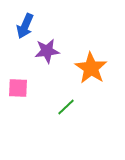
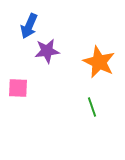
blue arrow: moved 4 px right
orange star: moved 8 px right, 6 px up; rotated 8 degrees counterclockwise
green line: moved 26 px right; rotated 66 degrees counterclockwise
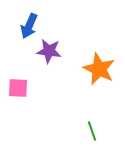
purple star: moved 2 px right; rotated 15 degrees clockwise
orange star: moved 7 px down
green line: moved 24 px down
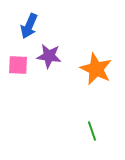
purple star: moved 5 px down
orange star: moved 3 px left
pink square: moved 23 px up
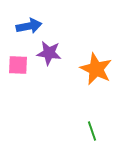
blue arrow: rotated 125 degrees counterclockwise
purple star: moved 3 px up
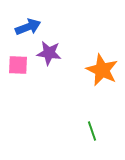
blue arrow: moved 1 px left, 1 px down; rotated 10 degrees counterclockwise
orange star: moved 6 px right, 1 px down
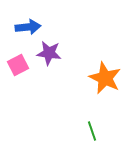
blue arrow: rotated 15 degrees clockwise
pink square: rotated 30 degrees counterclockwise
orange star: moved 3 px right, 8 px down
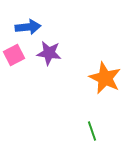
pink square: moved 4 px left, 10 px up
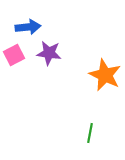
orange star: moved 3 px up
green line: moved 2 px left, 2 px down; rotated 30 degrees clockwise
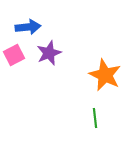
purple star: rotated 30 degrees counterclockwise
green line: moved 5 px right, 15 px up; rotated 18 degrees counterclockwise
